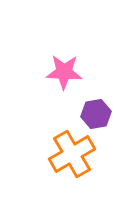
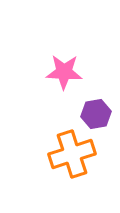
orange cross: rotated 12 degrees clockwise
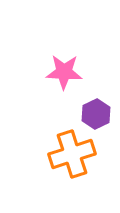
purple hexagon: rotated 16 degrees counterclockwise
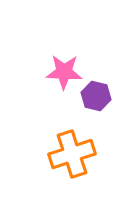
purple hexagon: moved 18 px up; rotated 20 degrees counterclockwise
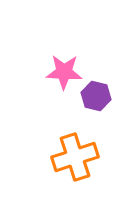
orange cross: moved 3 px right, 3 px down
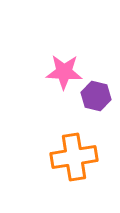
orange cross: moved 1 px left; rotated 9 degrees clockwise
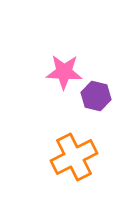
orange cross: rotated 18 degrees counterclockwise
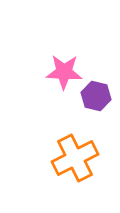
orange cross: moved 1 px right, 1 px down
